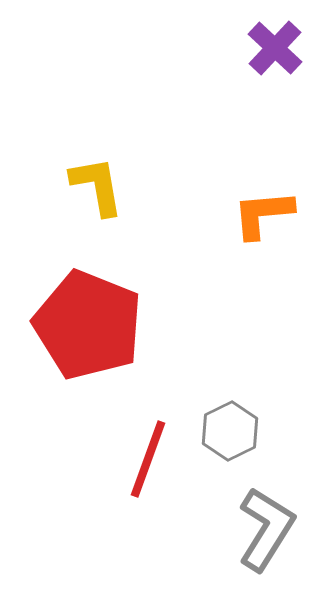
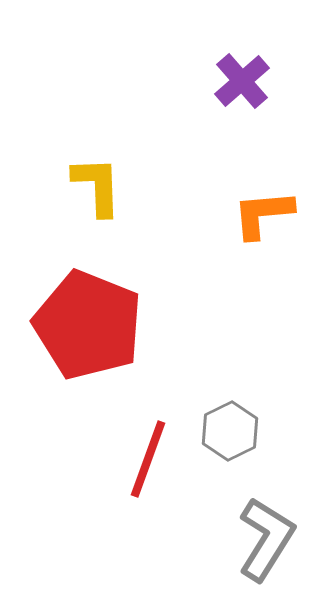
purple cross: moved 33 px left, 33 px down; rotated 6 degrees clockwise
yellow L-shape: rotated 8 degrees clockwise
gray L-shape: moved 10 px down
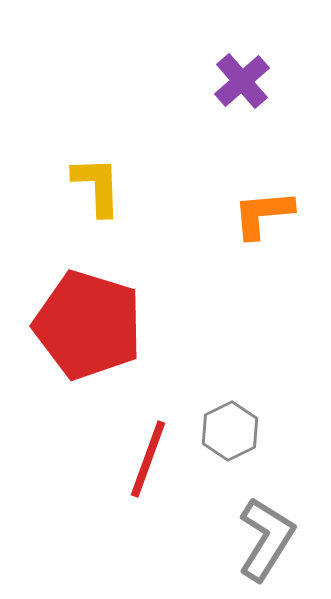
red pentagon: rotated 5 degrees counterclockwise
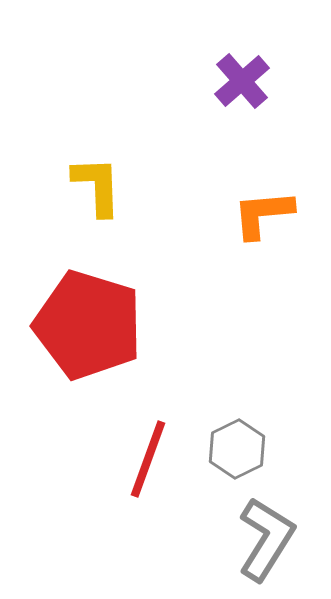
gray hexagon: moved 7 px right, 18 px down
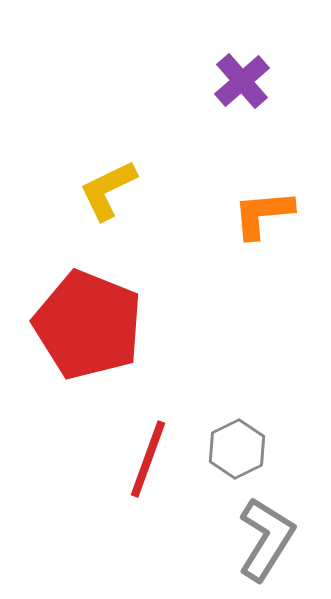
yellow L-shape: moved 11 px right, 4 px down; rotated 114 degrees counterclockwise
red pentagon: rotated 5 degrees clockwise
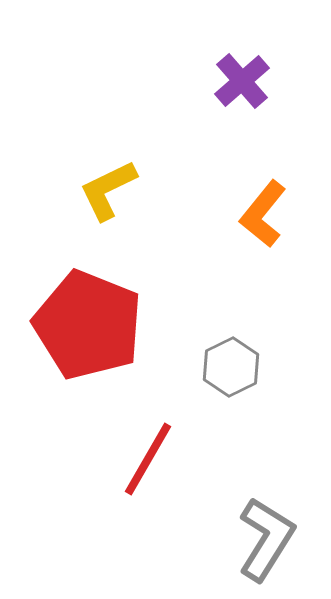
orange L-shape: rotated 46 degrees counterclockwise
gray hexagon: moved 6 px left, 82 px up
red line: rotated 10 degrees clockwise
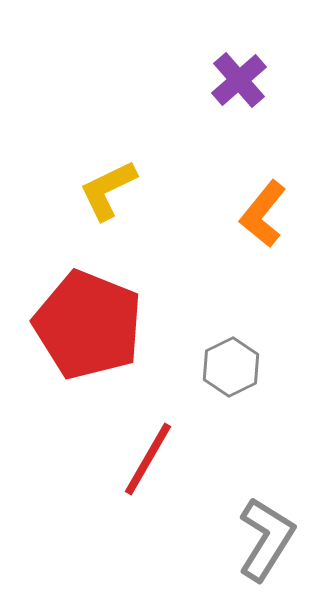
purple cross: moved 3 px left, 1 px up
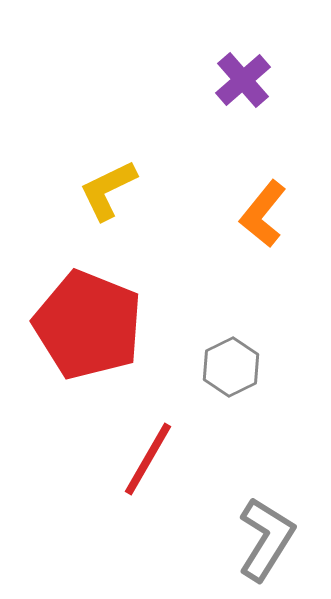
purple cross: moved 4 px right
